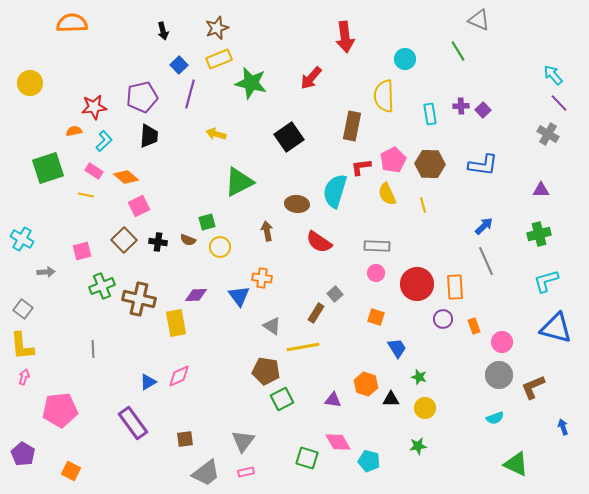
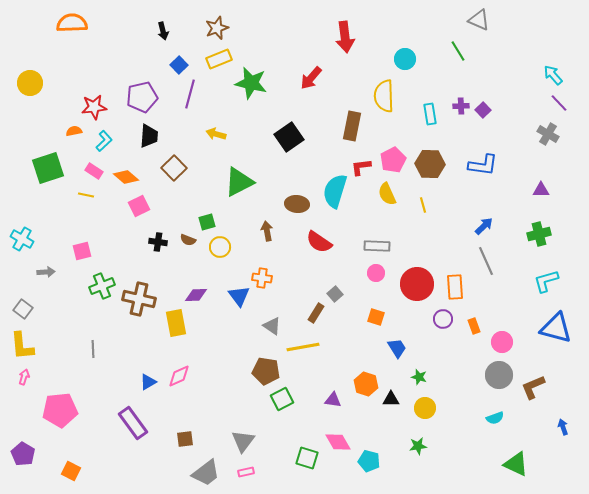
brown square at (124, 240): moved 50 px right, 72 px up
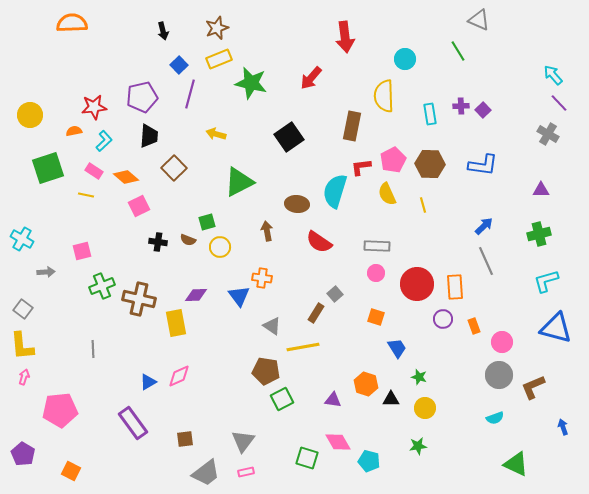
yellow circle at (30, 83): moved 32 px down
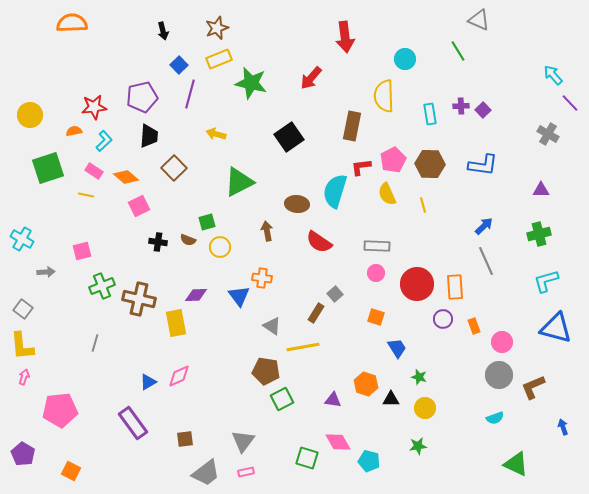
purple line at (559, 103): moved 11 px right
gray line at (93, 349): moved 2 px right, 6 px up; rotated 18 degrees clockwise
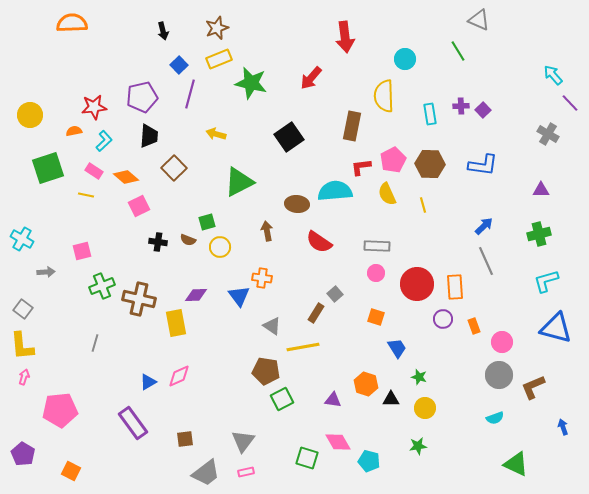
cyan semicircle at (335, 191): rotated 68 degrees clockwise
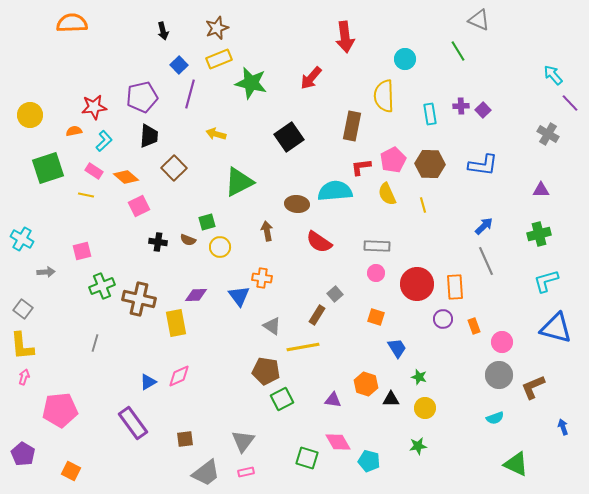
brown rectangle at (316, 313): moved 1 px right, 2 px down
